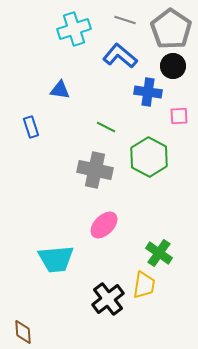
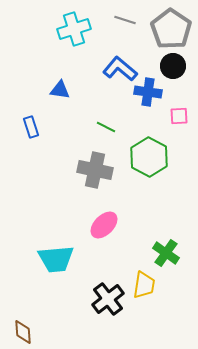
blue L-shape: moved 13 px down
green cross: moved 7 px right
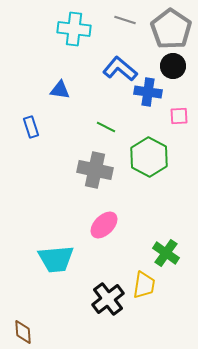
cyan cross: rotated 24 degrees clockwise
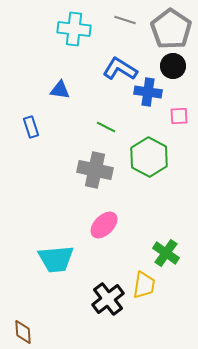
blue L-shape: rotated 8 degrees counterclockwise
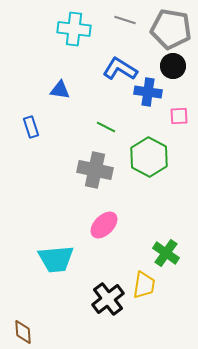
gray pentagon: rotated 24 degrees counterclockwise
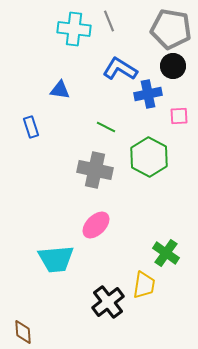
gray line: moved 16 px left, 1 px down; rotated 50 degrees clockwise
blue cross: moved 2 px down; rotated 20 degrees counterclockwise
pink ellipse: moved 8 px left
black cross: moved 3 px down
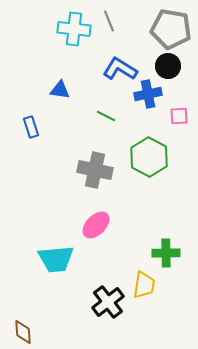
black circle: moved 5 px left
green line: moved 11 px up
green cross: rotated 36 degrees counterclockwise
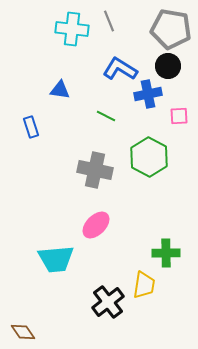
cyan cross: moved 2 px left
brown diamond: rotated 30 degrees counterclockwise
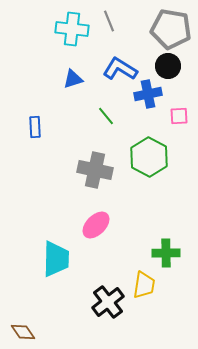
blue triangle: moved 13 px right, 11 px up; rotated 25 degrees counterclockwise
green line: rotated 24 degrees clockwise
blue rectangle: moved 4 px right; rotated 15 degrees clockwise
cyan trapezoid: rotated 84 degrees counterclockwise
